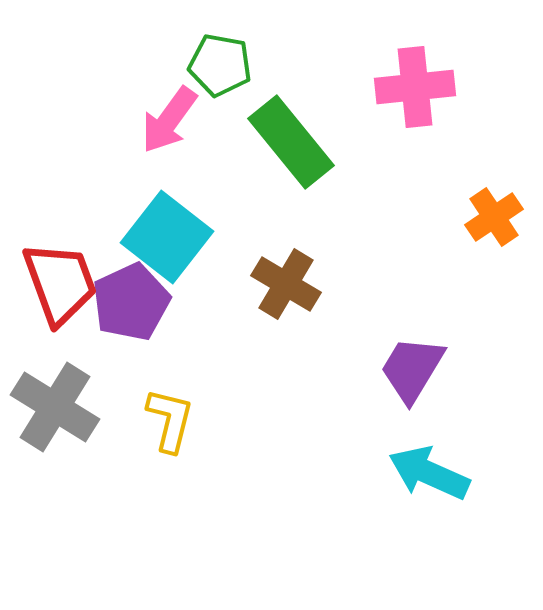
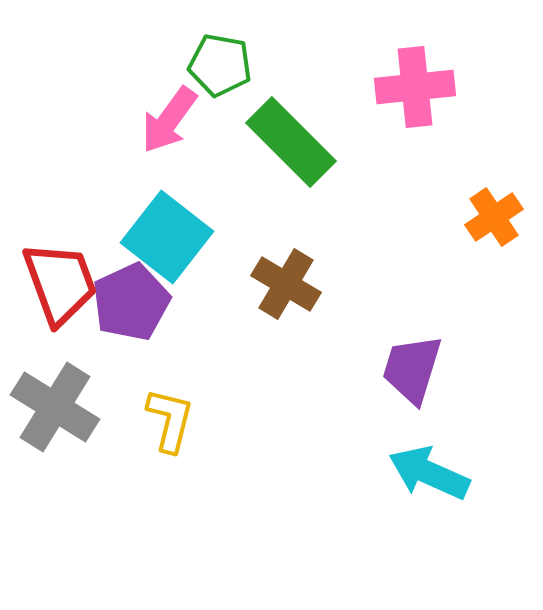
green rectangle: rotated 6 degrees counterclockwise
purple trapezoid: rotated 14 degrees counterclockwise
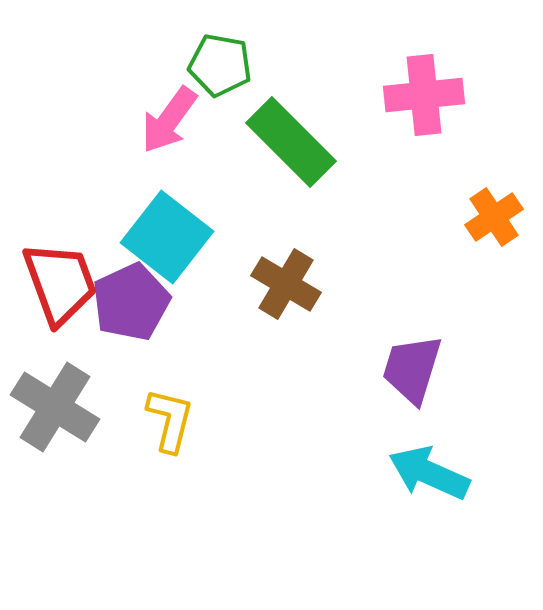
pink cross: moved 9 px right, 8 px down
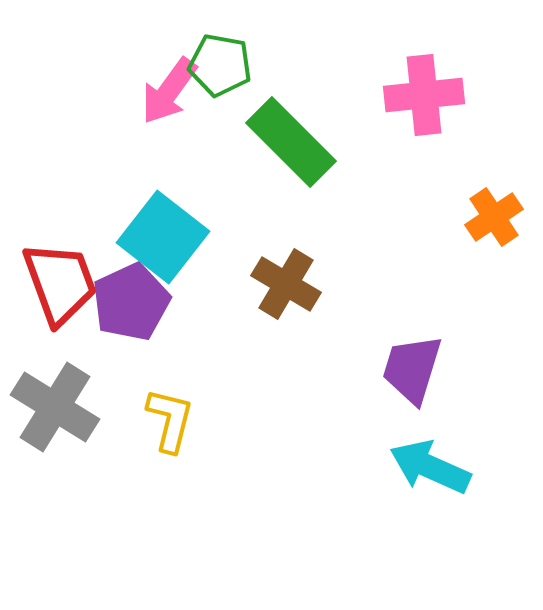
pink arrow: moved 29 px up
cyan square: moved 4 px left
cyan arrow: moved 1 px right, 6 px up
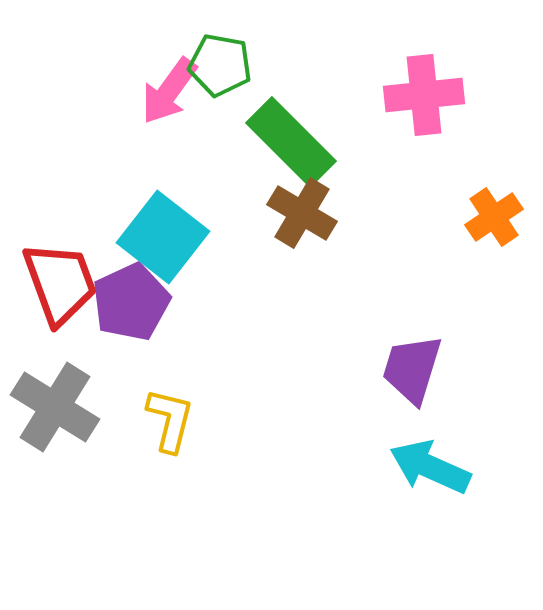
brown cross: moved 16 px right, 71 px up
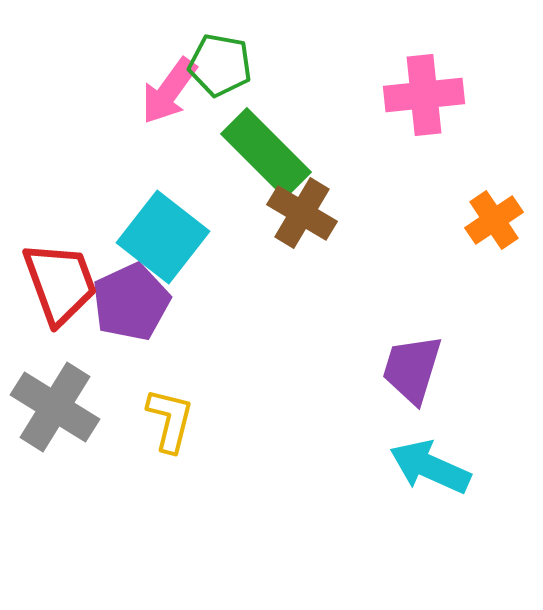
green rectangle: moved 25 px left, 11 px down
orange cross: moved 3 px down
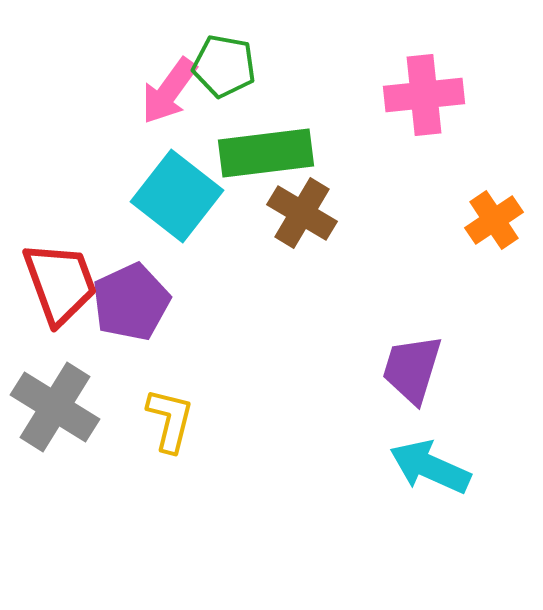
green pentagon: moved 4 px right, 1 px down
green rectangle: rotated 52 degrees counterclockwise
cyan square: moved 14 px right, 41 px up
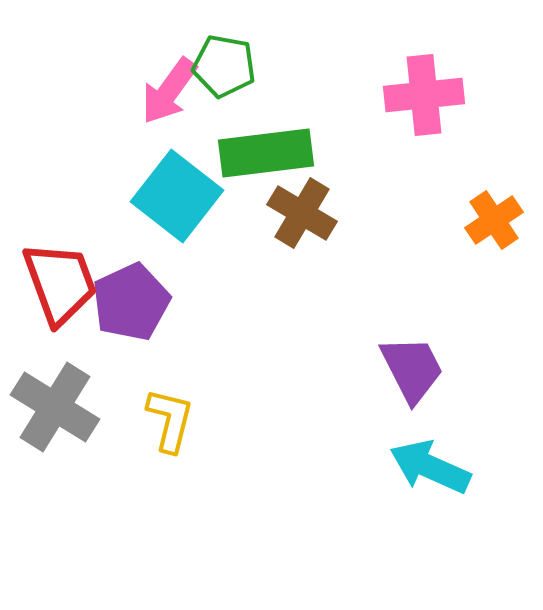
purple trapezoid: rotated 136 degrees clockwise
